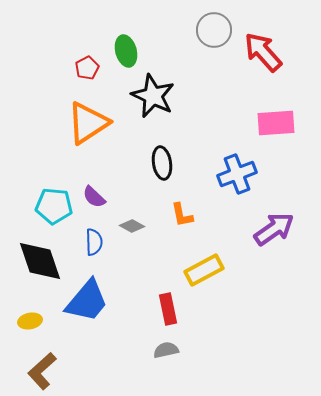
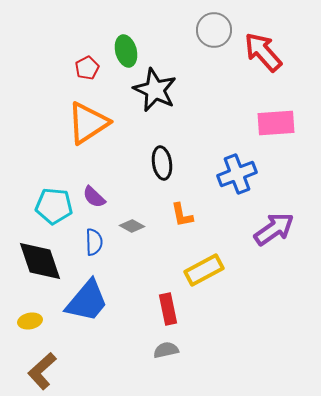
black star: moved 2 px right, 6 px up
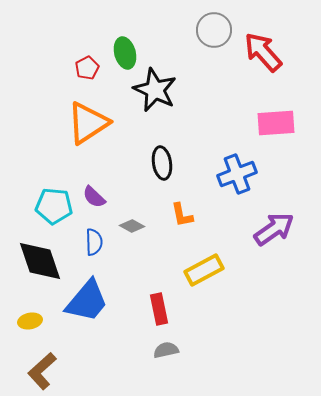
green ellipse: moved 1 px left, 2 px down
red rectangle: moved 9 px left
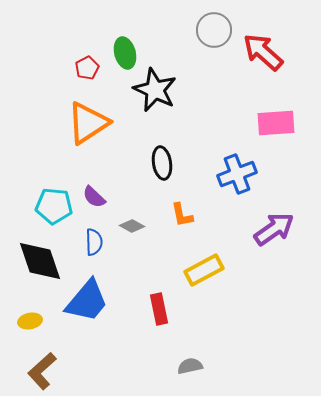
red arrow: rotated 6 degrees counterclockwise
gray semicircle: moved 24 px right, 16 px down
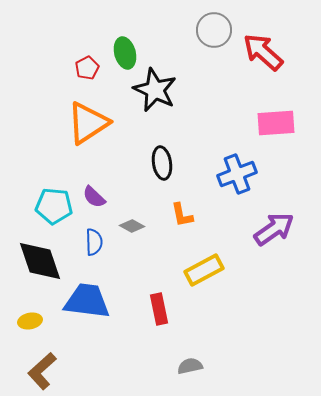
blue trapezoid: rotated 123 degrees counterclockwise
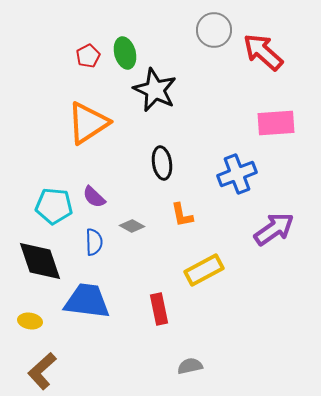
red pentagon: moved 1 px right, 12 px up
yellow ellipse: rotated 20 degrees clockwise
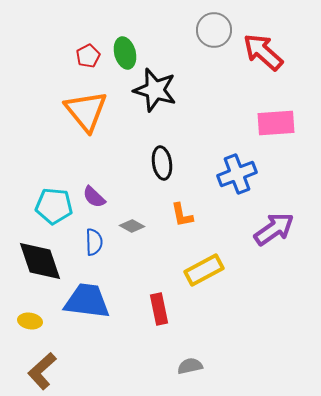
black star: rotated 9 degrees counterclockwise
orange triangle: moved 2 px left, 12 px up; rotated 36 degrees counterclockwise
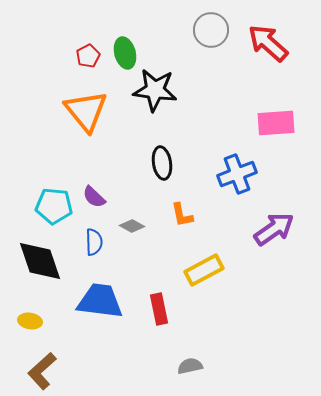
gray circle: moved 3 px left
red arrow: moved 5 px right, 9 px up
black star: rotated 9 degrees counterclockwise
blue trapezoid: moved 13 px right
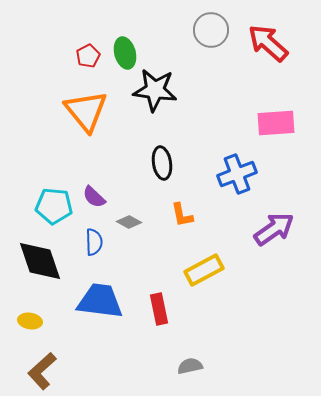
gray diamond: moved 3 px left, 4 px up
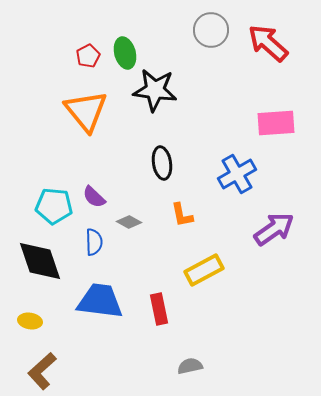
blue cross: rotated 9 degrees counterclockwise
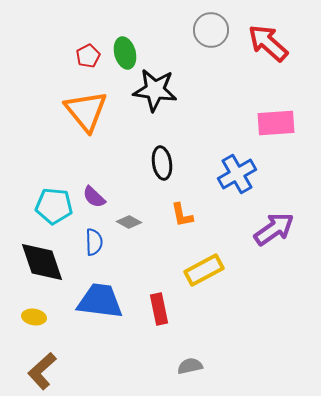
black diamond: moved 2 px right, 1 px down
yellow ellipse: moved 4 px right, 4 px up
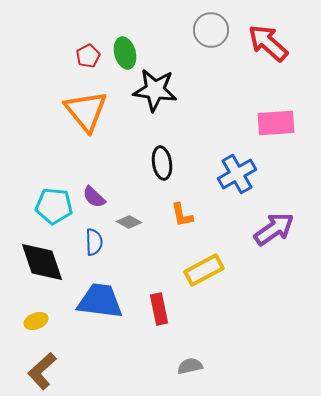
yellow ellipse: moved 2 px right, 4 px down; rotated 30 degrees counterclockwise
